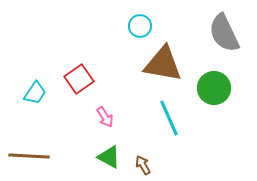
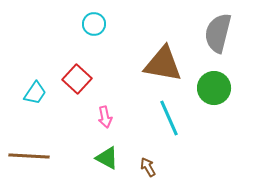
cyan circle: moved 46 px left, 2 px up
gray semicircle: moved 6 px left; rotated 39 degrees clockwise
red square: moved 2 px left; rotated 12 degrees counterclockwise
pink arrow: rotated 20 degrees clockwise
green triangle: moved 2 px left, 1 px down
brown arrow: moved 5 px right, 2 px down
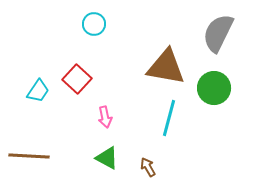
gray semicircle: rotated 12 degrees clockwise
brown triangle: moved 3 px right, 3 px down
cyan trapezoid: moved 3 px right, 2 px up
cyan line: rotated 39 degrees clockwise
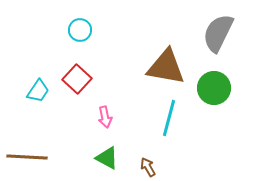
cyan circle: moved 14 px left, 6 px down
brown line: moved 2 px left, 1 px down
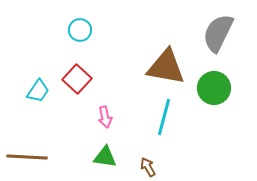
cyan line: moved 5 px left, 1 px up
green triangle: moved 2 px left, 1 px up; rotated 20 degrees counterclockwise
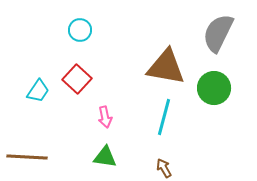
brown arrow: moved 16 px right, 1 px down
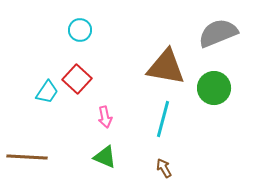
gray semicircle: rotated 42 degrees clockwise
cyan trapezoid: moved 9 px right, 1 px down
cyan line: moved 1 px left, 2 px down
green triangle: rotated 15 degrees clockwise
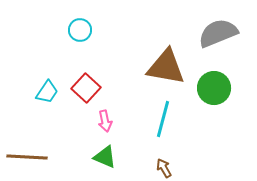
red square: moved 9 px right, 9 px down
pink arrow: moved 4 px down
